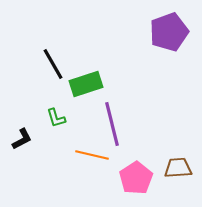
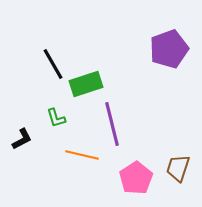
purple pentagon: moved 17 px down
orange line: moved 10 px left
brown trapezoid: rotated 68 degrees counterclockwise
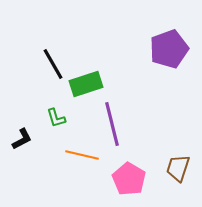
pink pentagon: moved 7 px left, 1 px down; rotated 8 degrees counterclockwise
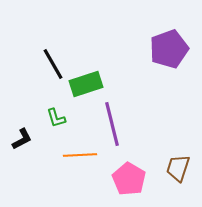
orange line: moved 2 px left; rotated 16 degrees counterclockwise
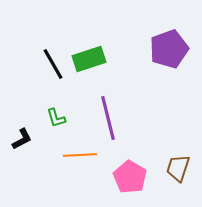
green rectangle: moved 3 px right, 25 px up
purple line: moved 4 px left, 6 px up
pink pentagon: moved 1 px right, 2 px up
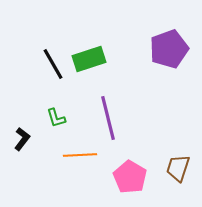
black L-shape: rotated 25 degrees counterclockwise
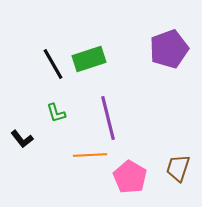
green L-shape: moved 5 px up
black L-shape: rotated 105 degrees clockwise
orange line: moved 10 px right
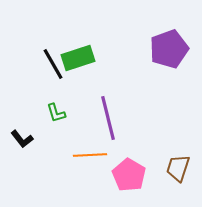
green rectangle: moved 11 px left, 1 px up
pink pentagon: moved 1 px left, 2 px up
